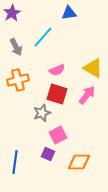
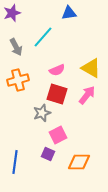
purple star: rotated 12 degrees clockwise
yellow triangle: moved 2 px left
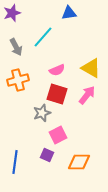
purple square: moved 1 px left, 1 px down
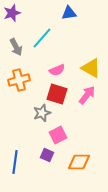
cyan line: moved 1 px left, 1 px down
orange cross: moved 1 px right
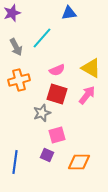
pink square: moved 1 px left; rotated 12 degrees clockwise
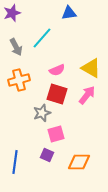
pink square: moved 1 px left, 1 px up
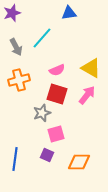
blue line: moved 3 px up
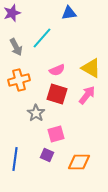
gray star: moved 6 px left; rotated 18 degrees counterclockwise
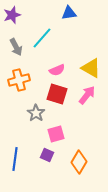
purple star: moved 2 px down
orange diamond: rotated 60 degrees counterclockwise
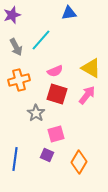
cyan line: moved 1 px left, 2 px down
pink semicircle: moved 2 px left, 1 px down
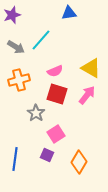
gray arrow: rotated 30 degrees counterclockwise
pink square: rotated 18 degrees counterclockwise
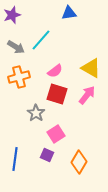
pink semicircle: rotated 14 degrees counterclockwise
orange cross: moved 3 px up
